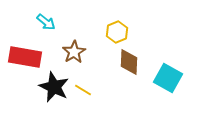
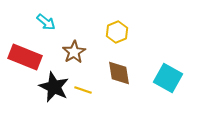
red rectangle: rotated 12 degrees clockwise
brown diamond: moved 10 px left, 11 px down; rotated 12 degrees counterclockwise
yellow line: rotated 12 degrees counterclockwise
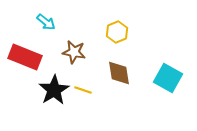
brown star: rotated 30 degrees counterclockwise
black star: moved 3 px down; rotated 16 degrees clockwise
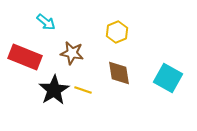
brown star: moved 2 px left, 1 px down
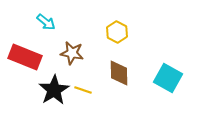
yellow hexagon: rotated 10 degrees counterclockwise
brown diamond: rotated 8 degrees clockwise
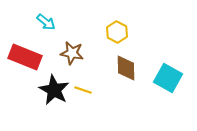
brown diamond: moved 7 px right, 5 px up
black star: rotated 12 degrees counterclockwise
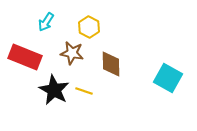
cyan arrow: rotated 84 degrees clockwise
yellow hexagon: moved 28 px left, 5 px up
brown diamond: moved 15 px left, 4 px up
yellow line: moved 1 px right, 1 px down
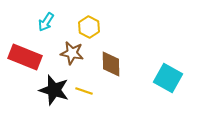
black star: rotated 12 degrees counterclockwise
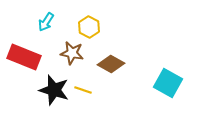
red rectangle: moved 1 px left
brown diamond: rotated 60 degrees counterclockwise
cyan square: moved 5 px down
yellow line: moved 1 px left, 1 px up
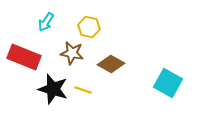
yellow hexagon: rotated 15 degrees counterclockwise
black star: moved 1 px left, 1 px up
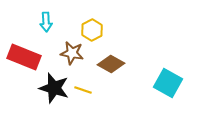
cyan arrow: rotated 36 degrees counterclockwise
yellow hexagon: moved 3 px right, 3 px down; rotated 20 degrees clockwise
black star: moved 1 px right, 1 px up
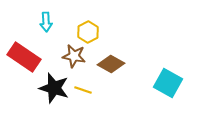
yellow hexagon: moved 4 px left, 2 px down
brown star: moved 2 px right, 3 px down
red rectangle: rotated 12 degrees clockwise
